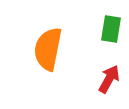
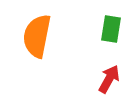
orange semicircle: moved 11 px left, 13 px up
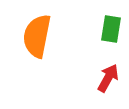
red arrow: moved 1 px left, 1 px up
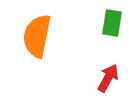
green rectangle: moved 1 px right, 6 px up
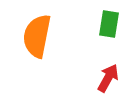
green rectangle: moved 3 px left, 1 px down
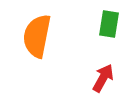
red arrow: moved 5 px left
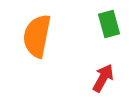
green rectangle: rotated 24 degrees counterclockwise
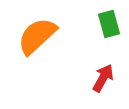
orange semicircle: rotated 36 degrees clockwise
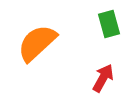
orange semicircle: moved 7 px down
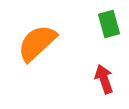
red arrow: moved 1 px right, 1 px down; rotated 48 degrees counterclockwise
